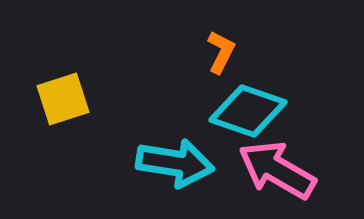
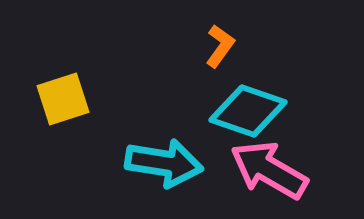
orange L-shape: moved 1 px left, 6 px up; rotated 9 degrees clockwise
cyan arrow: moved 11 px left
pink arrow: moved 8 px left
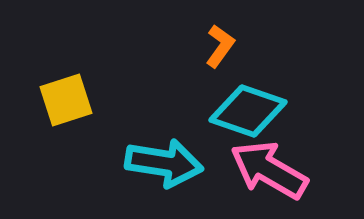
yellow square: moved 3 px right, 1 px down
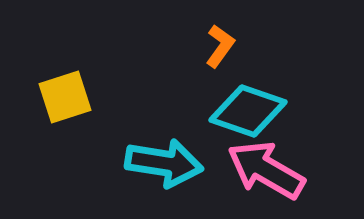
yellow square: moved 1 px left, 3 px up
pink arrow: moved 3 px left
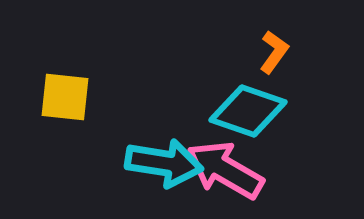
orange L-shape: moved 54 px right, 6 px down
yellow square: rotated 24 degrees clockwise
pink arrow: moved 41 px left
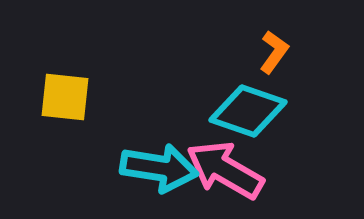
cyan arrow: moved 5 px left, 5 px down
